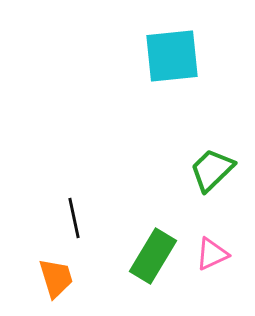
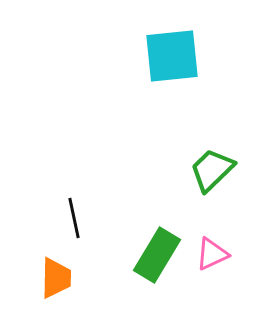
green rectangle: moved 4 px right, 1 px up
orange trapezoid: rotated 18 degrees clockwise
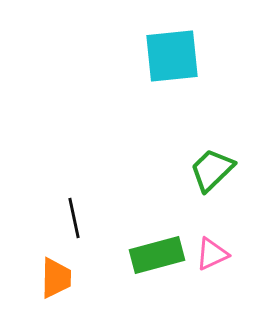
green rectangle: rotated 44 degrees clockwise
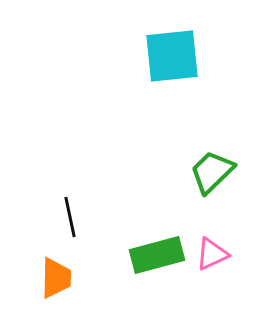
green trapezoid: moved 2 px down
black line: moved 4 px left, 1 px up
